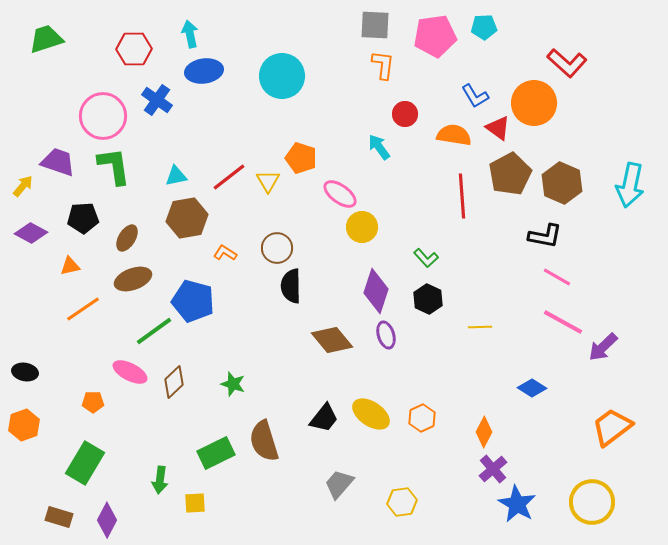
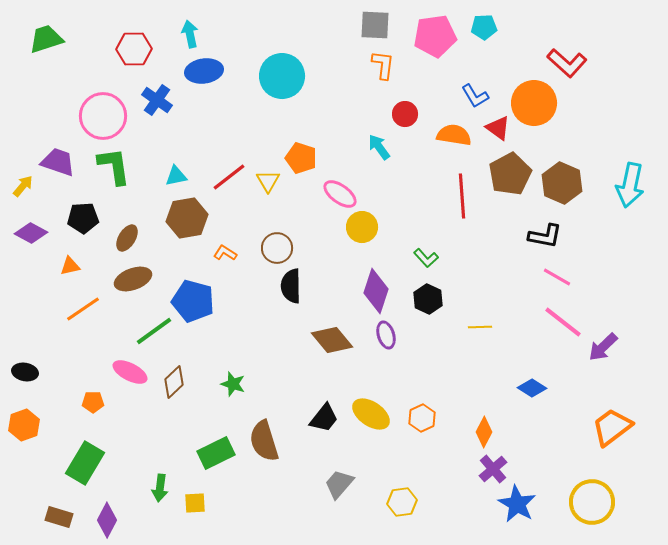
pink line at (563, 322): rotated 9 degrees clockwise
green arrow at (160, 480): moved 8 px down
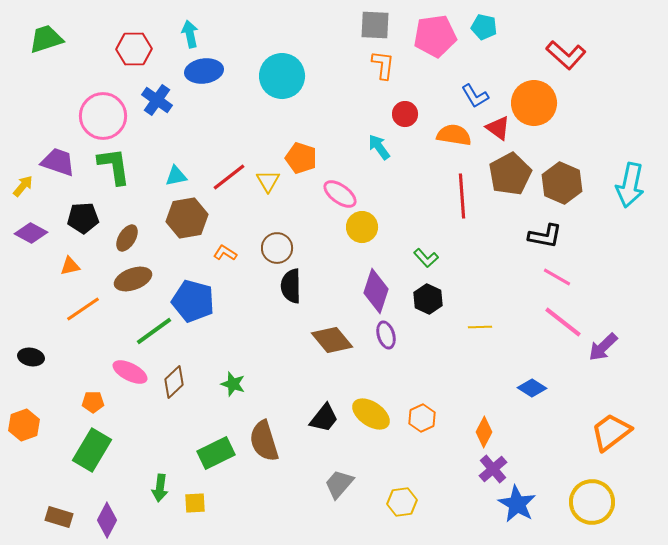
cyan pentagon at (484, 27): rotated 15 degrees clockwise
red L-shape at (567, 63): moved 1 px left, 8 px up
black ellipse at (25, 372): moved 6 px right, 15 px up
orange trapezoid at (612, 427): moved 1 px left, 5 px down
green rectangle at (85, 463): moved 7 px right, 13 px up
